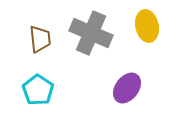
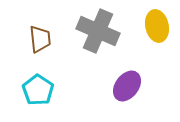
yellow ellipse: moved 10 px right
gray cross: moved 7 px right, 2 px up
purple ellipse: moved 2 px up
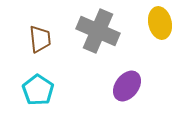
yellow ellipse: moved 3 px right, 3 px up
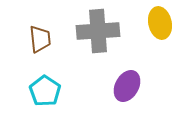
gray cross: rotated 27 degrees counterclockwise
purple ellipse: rotated 8 degrees counterclockwise
cyan pentagon: moved 7 px right, 1 px down
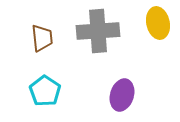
yellow ellipse: moved 2 px left
brown trapezoid: moved 2 px right, 1 px up
purple ellipse: moved 5 px left, 9 px down; rotated 12 degrees counterclockwise
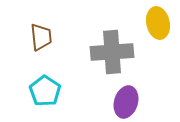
gray cross: moved 14 px right, 21 px down
brown trapezoid: moved 1 px left, 1 px up
purple ellipse: moved 4 px right, 7 px down
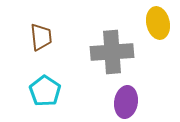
purple ellipse: rotated 8 degrees counterclockwise
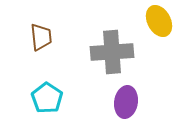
yellow ellipse: moved 1 px right, 2 px up; rotated 16 degrees counterclockwise
cyan pentagon: moved 2 px right, 7 px down
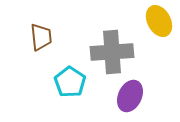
cyan pentagon: moved 23 px right, 16 px up
purple ellipse: moved 4 px right, 6 px up; rotated 16 degrees clockwise
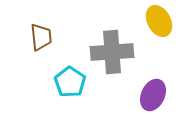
purple ellipse: moved 23 px right, 1 px up
